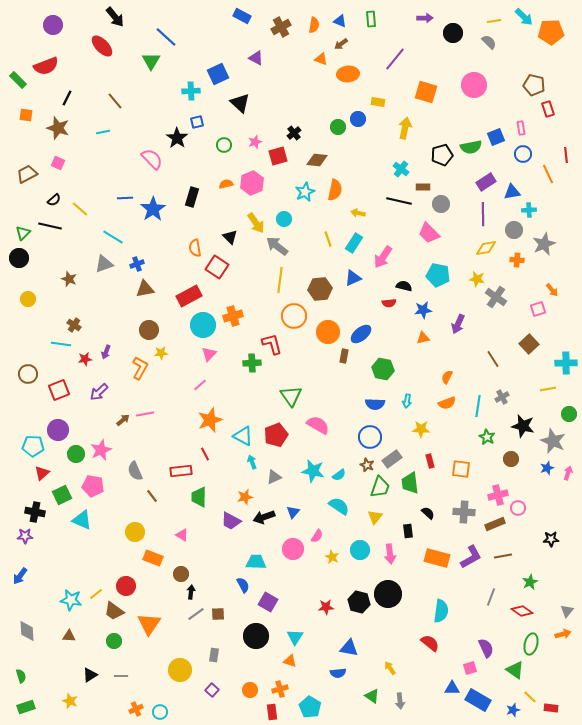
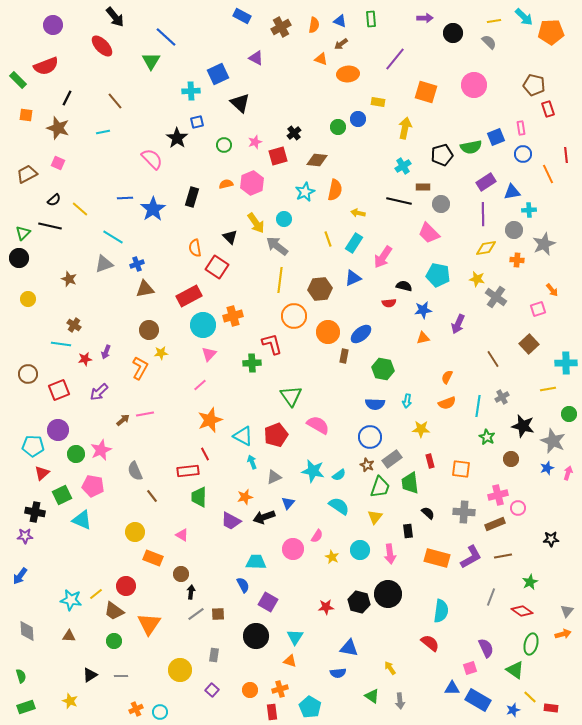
cyan cross at (401, 169): moved 2 px right, 3 px up; rotated 21 degrees clockwise
red rectangle at (181, 471): moved 7 px right
blue triangle at (293, 512): moved 5 px left, 9 px up
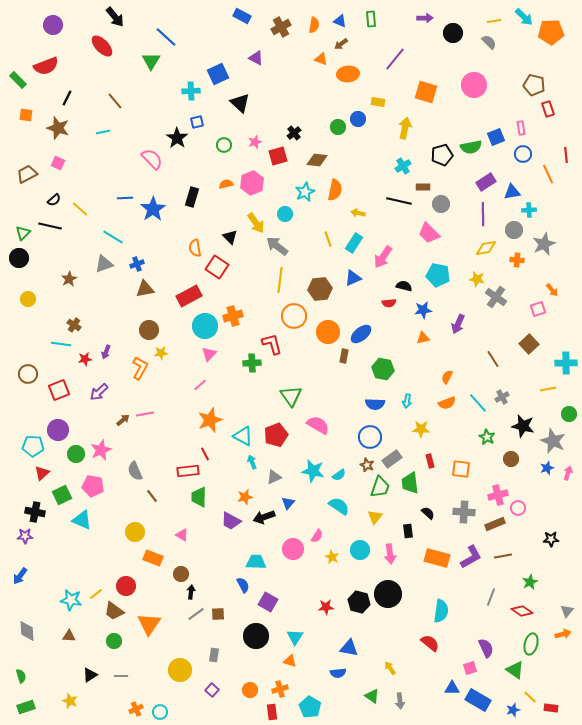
cyan circle at (284, 219): moved 1 px right, 5 px up
brown star at (69, 279): rotated 21 degrees clockwise
cyan circle at (203, 325): moved 2 px right, 1 px down
cyan line at (478, 406): moved 3 px up; rotated 50 degrees counterclockwise
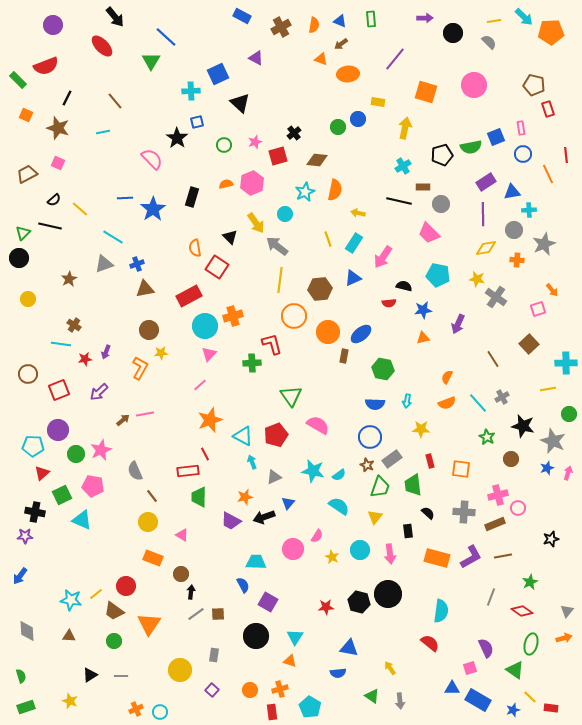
orange square at (26, 115): rotated 16 degrees clockwise
green trapezoid at (410, 483): moved 3 px right, 2 px down
yellow circle at (135, 532): moved 13 px right, 10 px up
black star at (551, 539): rotated 14 degrees counterclockwise
orange arrow at (563, 634): moved 1 px right, 4 px down
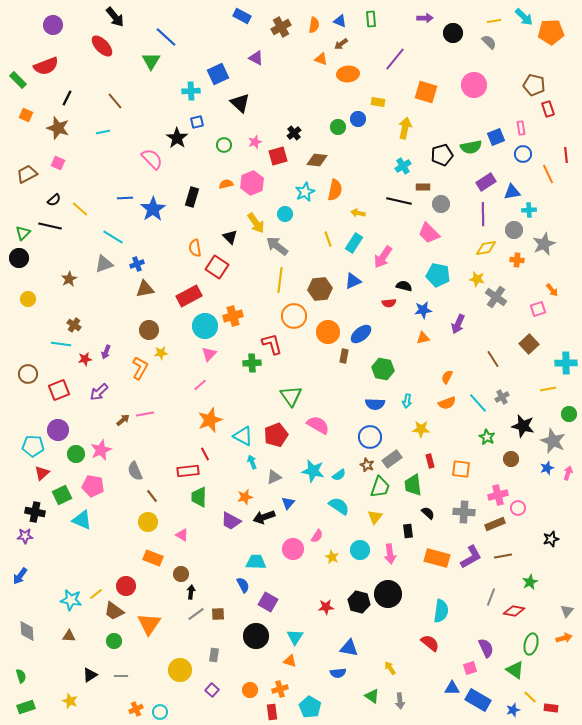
blue triangle at (353, 278): moved 3 px down
red diamond at (522, 611): moved 8 px left; rotated 25 degrees counterclockwise
